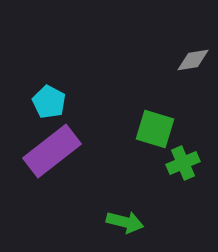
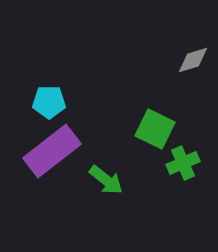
gray diamond: rotated 8 degrees counterclockwise
cyan pentagon: rotated 28 degrees counterclockwise
green square: rotated 9 degrees clockwise
green arrow: moved 19 px left, 42 px up; rotated 24 degrees clockwise
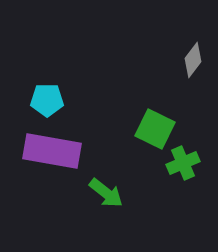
gray diamond: rotated 36 degrees counterclockwise
cyan pentagon: moved 2 px left, 2 px up
purple rectangle: rotated 48 degrees clockwise
green arrow: moved 13 px down
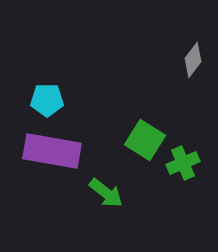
green square: moved 10 px left, 11 px down; rotated 6 degrees clockwise
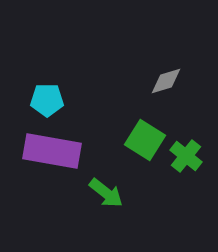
gray diamond: moved 27 px left, 21 px down; rotated 36 degrees clockwise
green cross: moved 3 px right, 7 px up; rotated 28 degrees counterclockwise
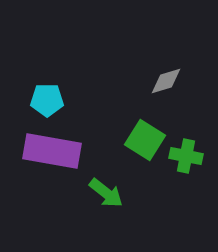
green cross: rotated 28 degrees counterclockwise
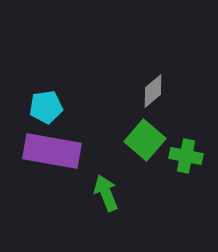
gray diamond: moved 13 px left, 10 px down; rotated 24 degrees counterclockwise
cyan pentagon: moved 1 px left, 7 px down; rotated 8 degrees counterclockwise
green square: rotated 9 degrees clockwise
green arrow: rotated 150 degrees counterclockwise
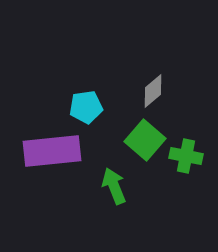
cyan pentagon: moved 40 px right
purple rectangle: rotated 16 degrees counterclockwise
green arrow: moved 8 px right, 7 px up
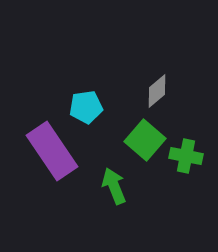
gray diamond: moved 4 px right
purple rectangle: rotated 62 degrees clockwise
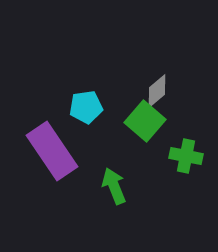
green square: moved 19 px up
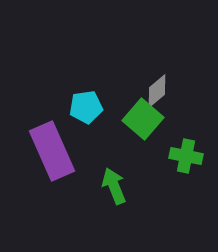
green square: moved 2 px left, 2 px up
purple rectangle: rotated 10 degrees clockwise
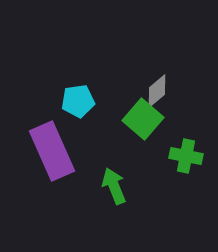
cyan pentagon: moved 8 px left, 6 px up
